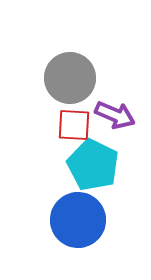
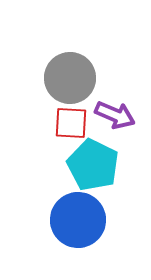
red square: moved 3 px left, 2 px up
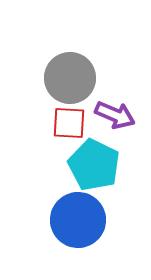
red square: moved 2 px left
cyan pentagon: moved 1 px right
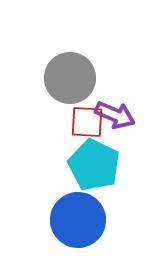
red square: moved 18 px right, 1 px up
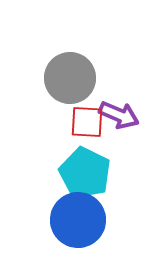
purple arrow: moved 4 px right
cyan pentagon: moved 9 px left, 8 px down
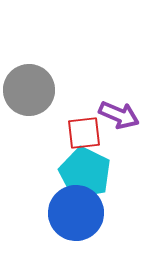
gray circle: moved 41 px left, 12 px down
red square: moved 3 px left, 11 px down; rotated 9 degrees counterclockwise
blue circle: moved 2 px left, 7 px up
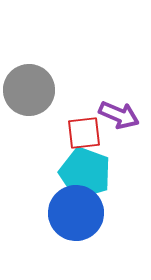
cyan pentagon: rotated 6 degrees counterclockwise
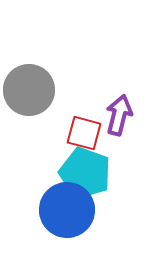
purple arrow: rotated 99 degrees counterclockwise
red square: rotated 21 degrees clockwise
blue circle: moved 9 px left, 3 px up
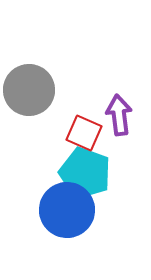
purple arrow: rotated 21 degrees counterclockwise
red square: rotated 9 degrees clockwise
